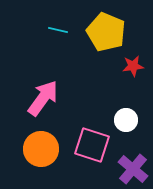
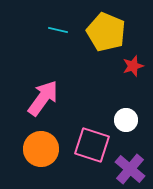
red star: rotated 10 degrees counterclockwise
purple cross: moved 3 px left
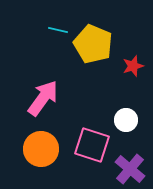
yellow pentagon: moved 13 px left, 12 px down
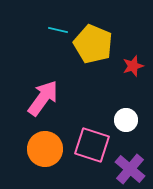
orange circle: moved 4 px right
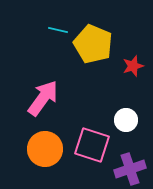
purple cross: rotated 32 degrees clockwise
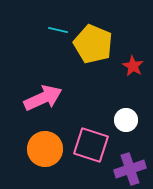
red star: rotated 25 degrees counterclockwise
pink arrow: rotated 30 degrees clockwise
pink square: moved 1 px left
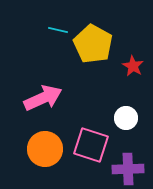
yellow pentagon: rotated 6 degrees clockwise
white circle: moved 2 px up
purple cross: moved 2 px left; rotated 16 degrees clockwise
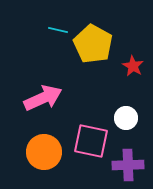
pink square: moved 4 px up; rotated 6 degrees counterclockwise
orange circle: moved 1 px left, 3 px down
purple cross: moved 4 px up
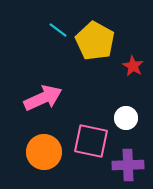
cyan line: rotated 24 degrees clockwise
yellow pentagon: moved 2 px right, 3 px up
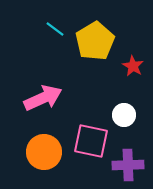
cyan line: moved 3 px left, 1 px up
yellow pentagon: rotated 12 degrees clockwise
white circle: moved 2 px left, 3 px up
